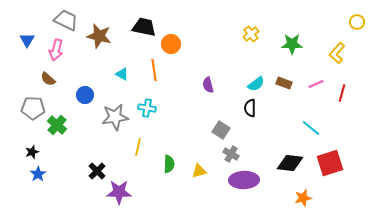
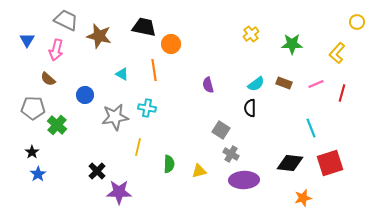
cyan line: rotated 30 degrees clockwise
black star: rotated 16 degrees counterclockwise
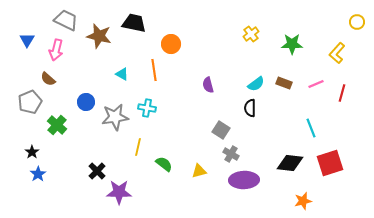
black trapezoid: moved 10 px left, 4 px up
blue circle: moved 1 px right, 7 px down
gray pentagon: moved 3 px left, 6 px up; rotated 25 degrees counterclockwise
green semicircle: moved 5 px left; rotated 54 degrees counterclockwise
orange star: moved 3 px down
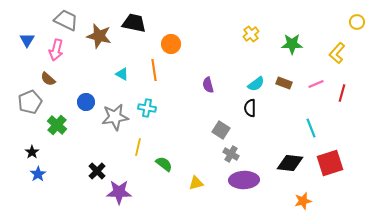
yellow triangle: moved 3 px left, 12 px down
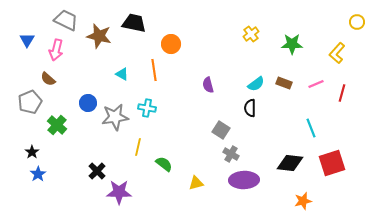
blue circle: moved 2 px right, 1 px down
red square: moved 2 px right
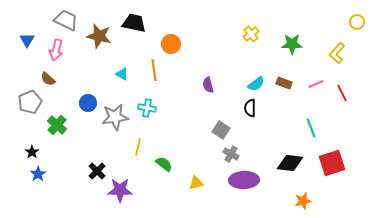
red line: rotated 42 degrees counterclockwise
purple star: moved 1 px right, 2 px up
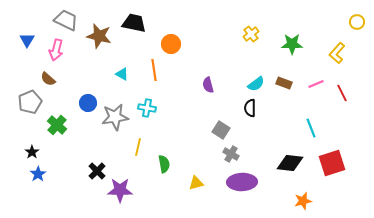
green semicircle: rotated 42 degrees clockwise
purple ellipse: moved 2 px left, 2 px down
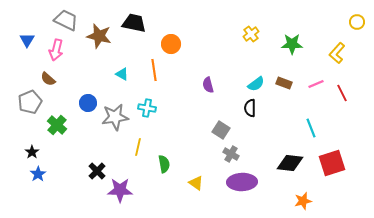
yellow triangle: rotated 49 degrees clockwise
